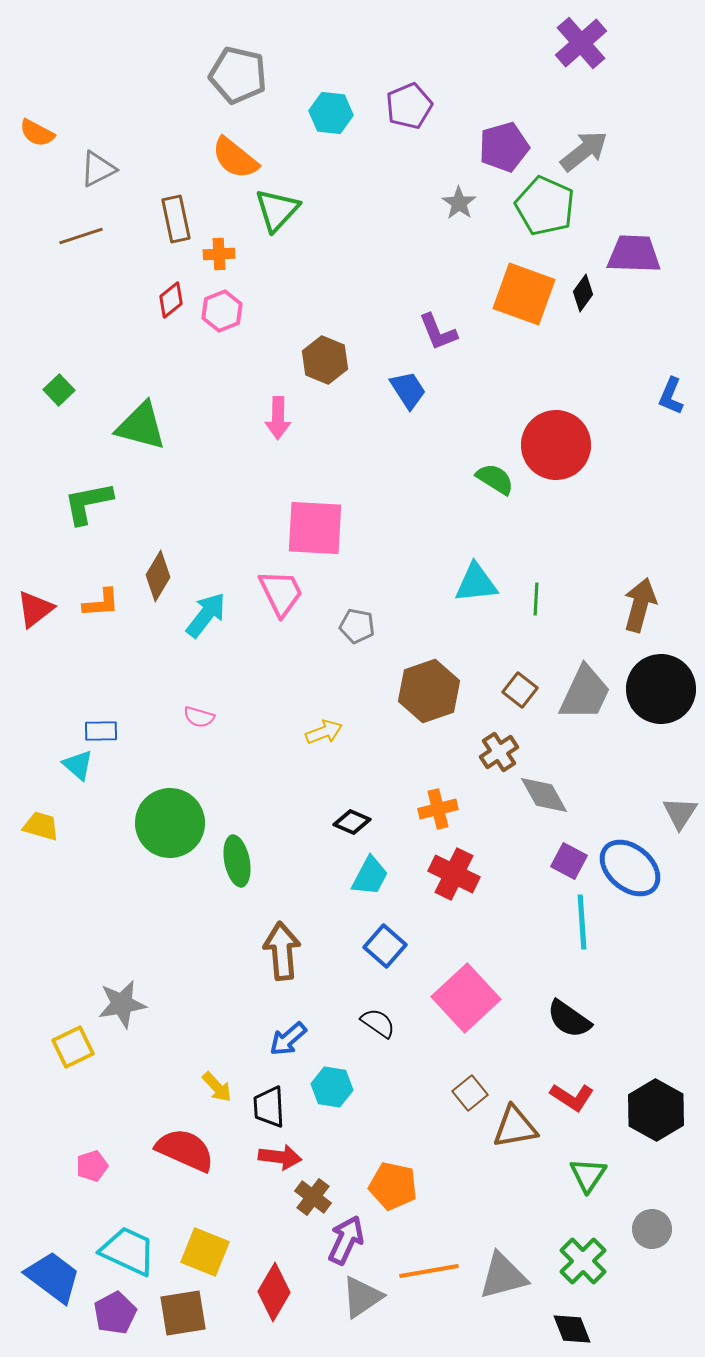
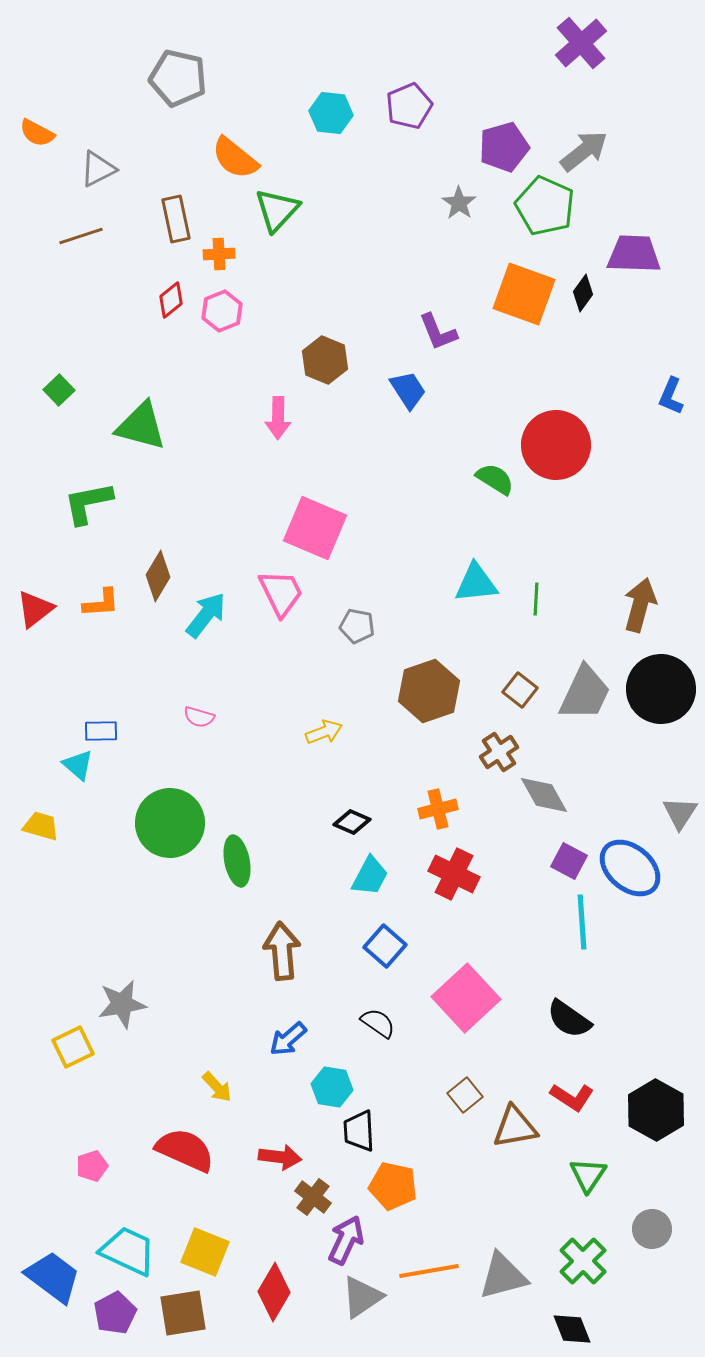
gray pentagon at (238, 75): moved 60 px left, 3 px down
pink square at (315, 528): rotated 20 degrees clockwise
brown square at (470, 1093): moved 5 px left, 2 px down
black trapezoid at (269, 1107): moved 90 px right, 24 px down
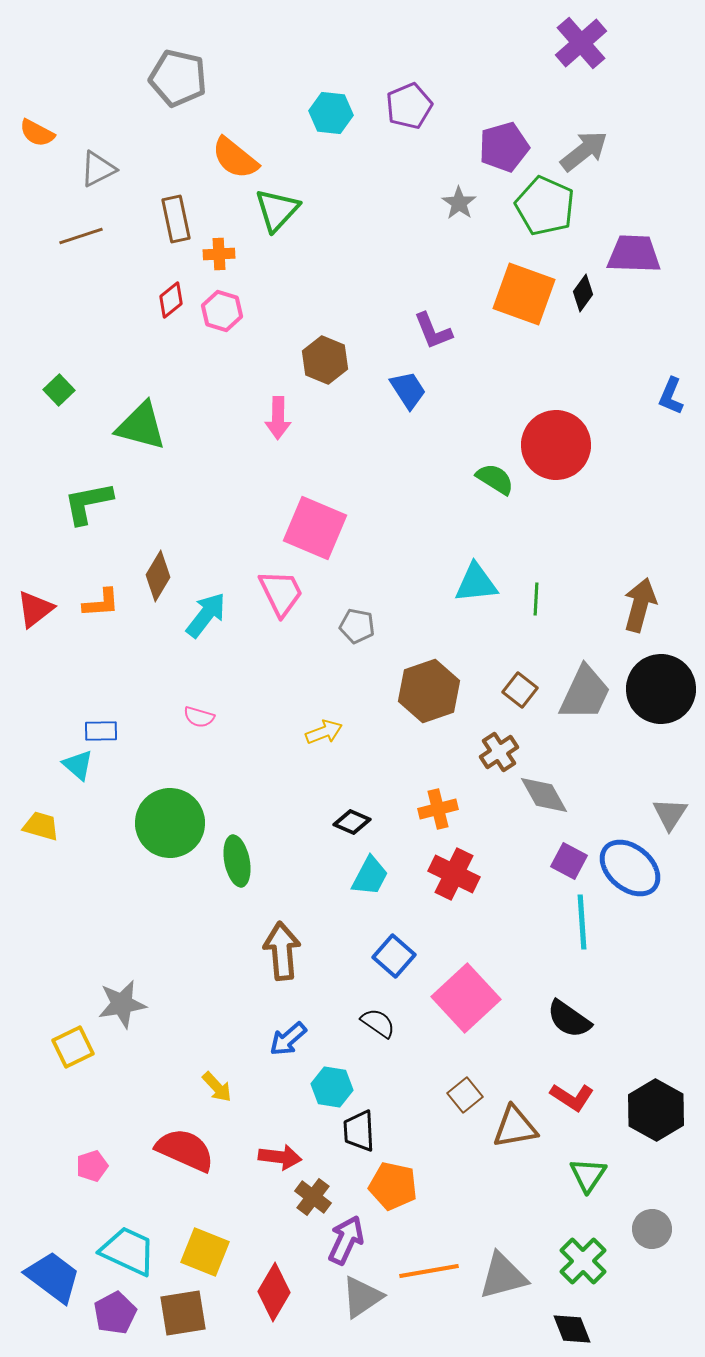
pink hexagon at (222, 311): rotated 21 degrees counterclockwise
purple L-shape at (438, 332): moved 5 px left, 1 px up
gray triangle at (680, 813): moved 10 px left, 1 px down
blue square at (385, 946): moved 9 px right, 10 px down
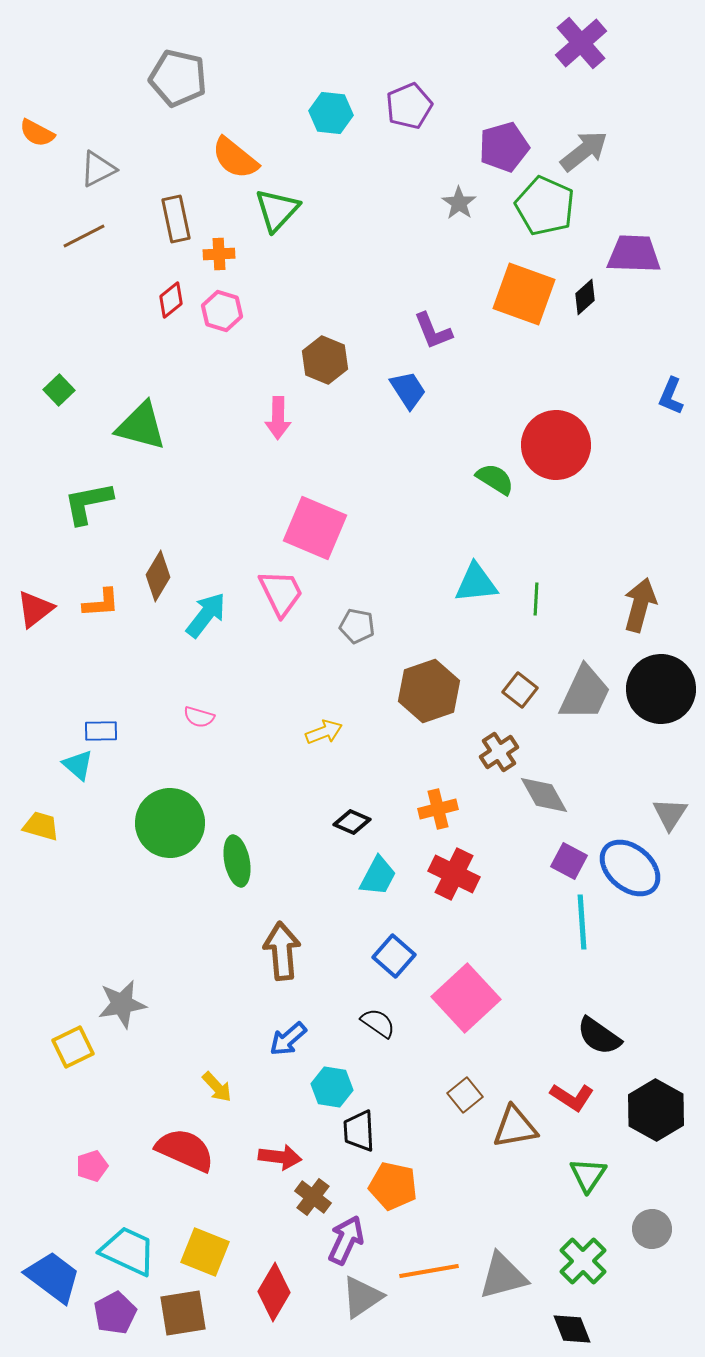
brown line at (81, 236): moved 3 px right; rotated 9 degrees counterclockwise
black diamond at (583, 293): moved 2 px right, 4 px down; rotated 12 degrees clockwise
cyan trapezoid at (370, 876): moved 8 px right
black semicircle at (569, 1019): moved 30 px right, 17 px down
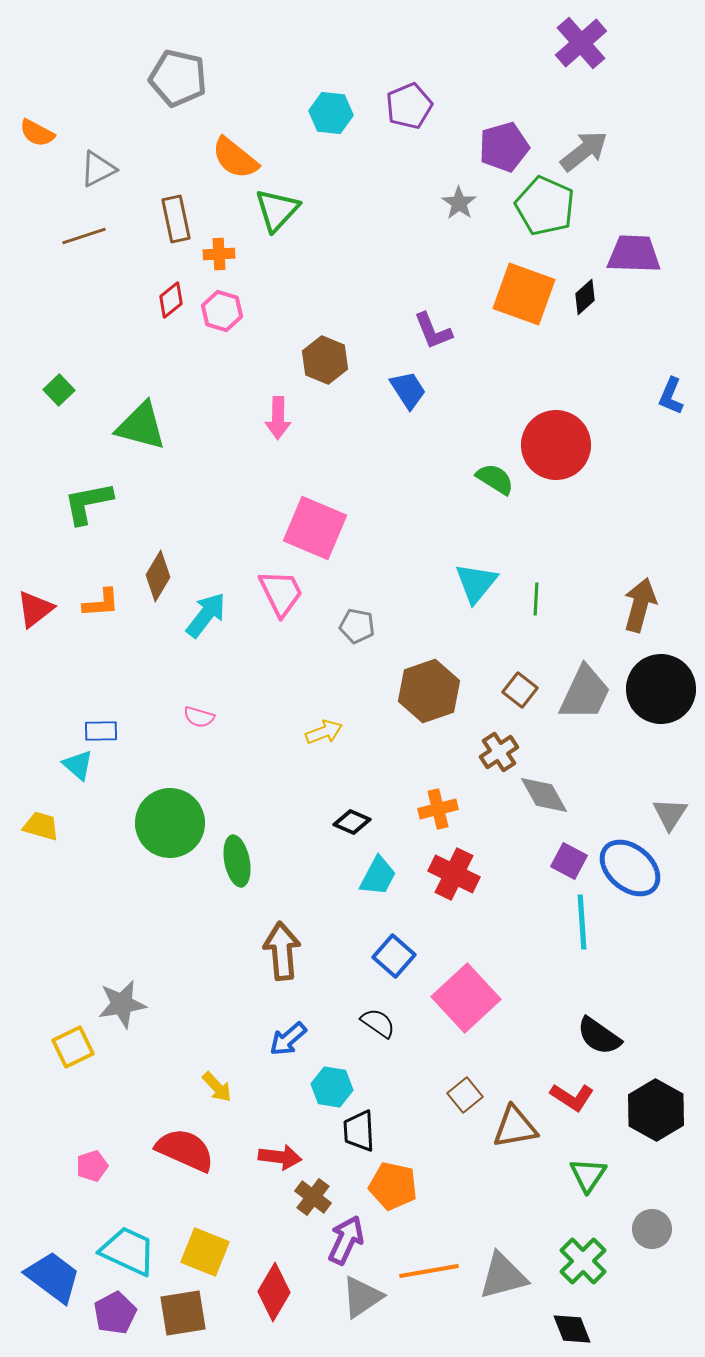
brown line at (84, 236): rotated 9 degrees clockwise
cyan triangle at (476, 583): rotated 45 degrees counterclockwise
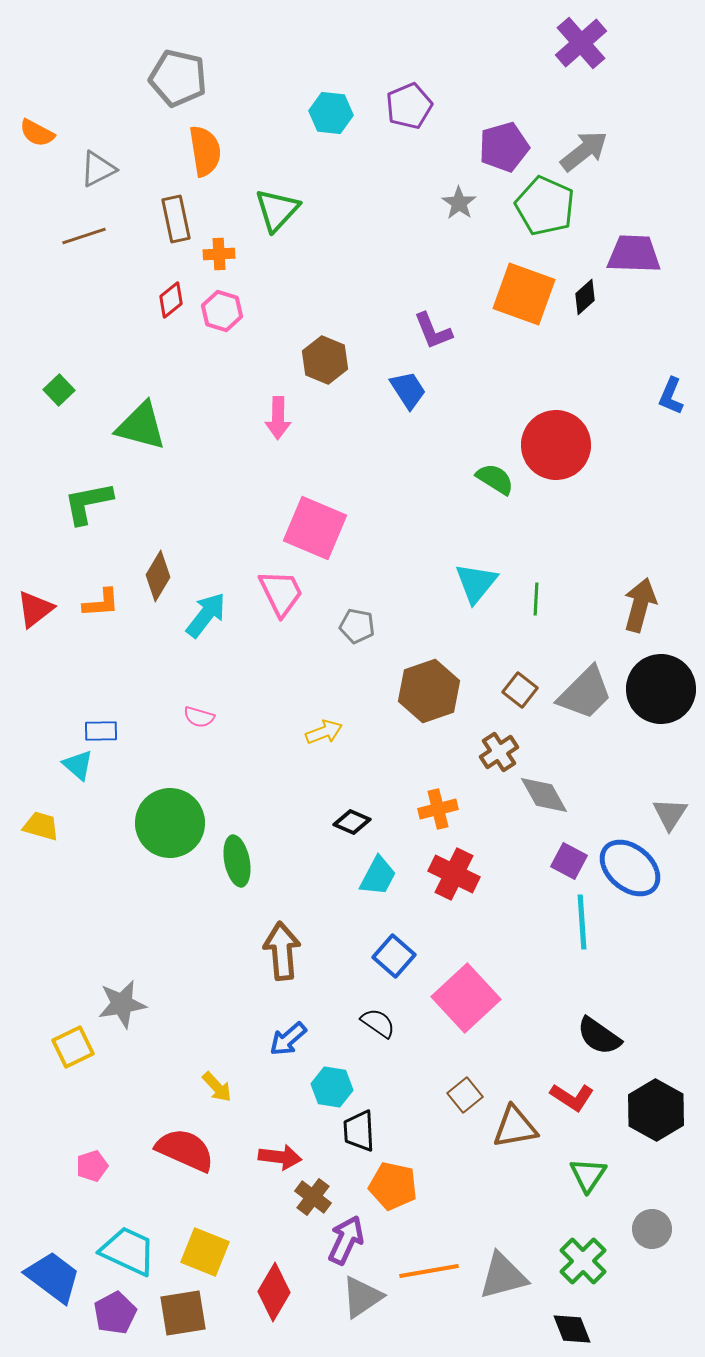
orange semicircle at (235, 158): moved 30 px left, 7 px up; rotated 138 degrees counterclockwise
gray trapezoid at (585, 693): rotated 20 degrees clockwise
